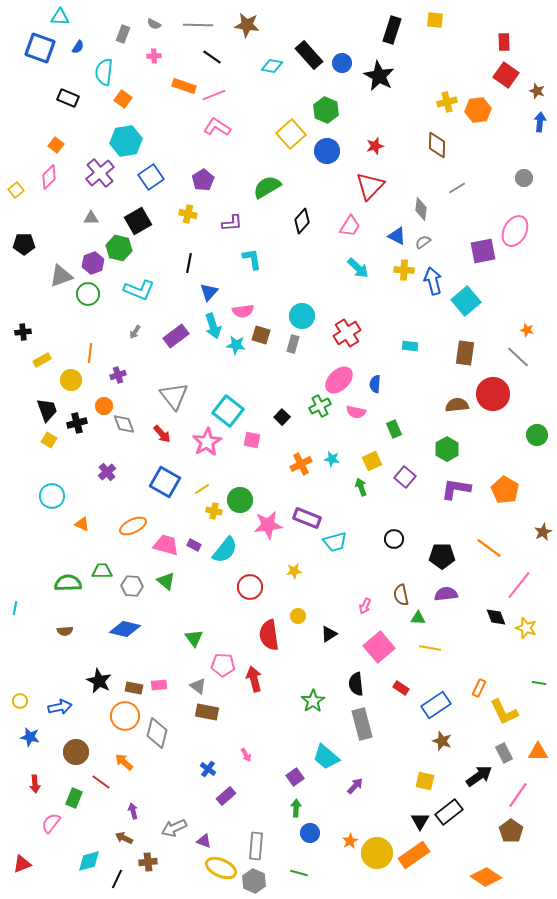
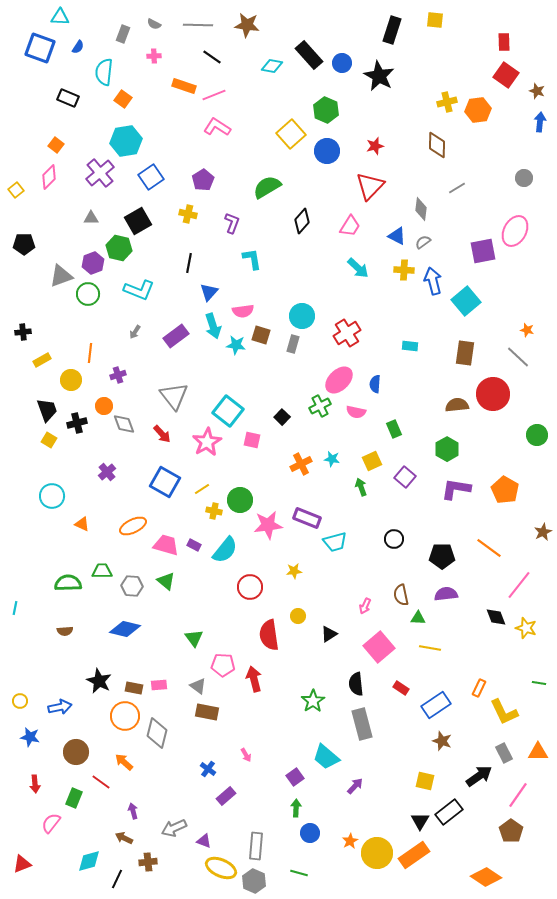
purple L-shape at (232, 223): rotated 65 degrees counterclockwise
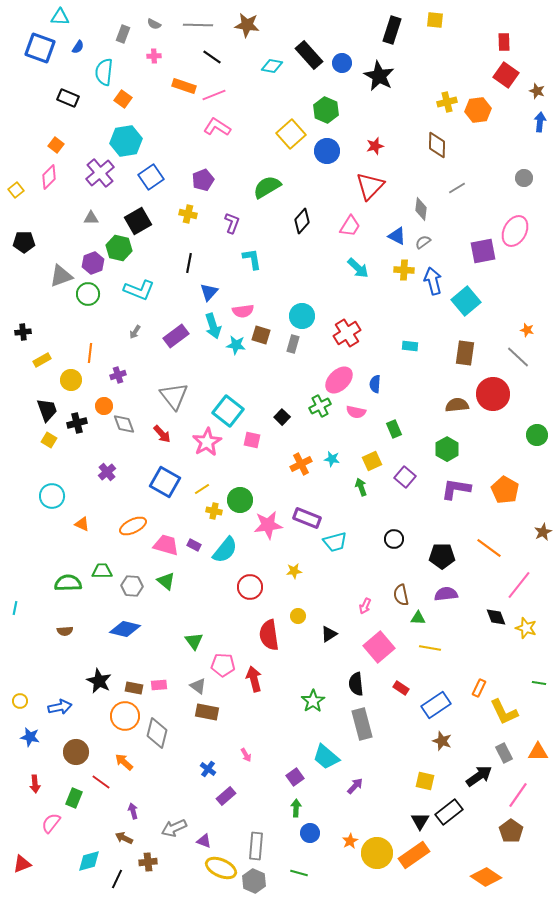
purple pentagon at (203, 180): rotated 10 degrees clockwise
black pentagon at (24, 244): moved 2 px up
green triangle at (194, 638): moved 3 px down
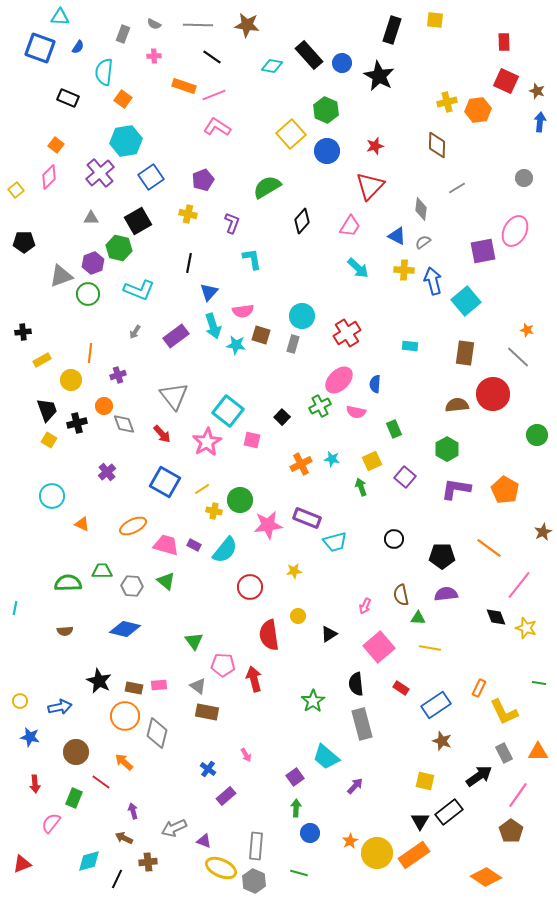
red square at (506, 75): moved 6 px down; rotated 10 degrees counterclockwise
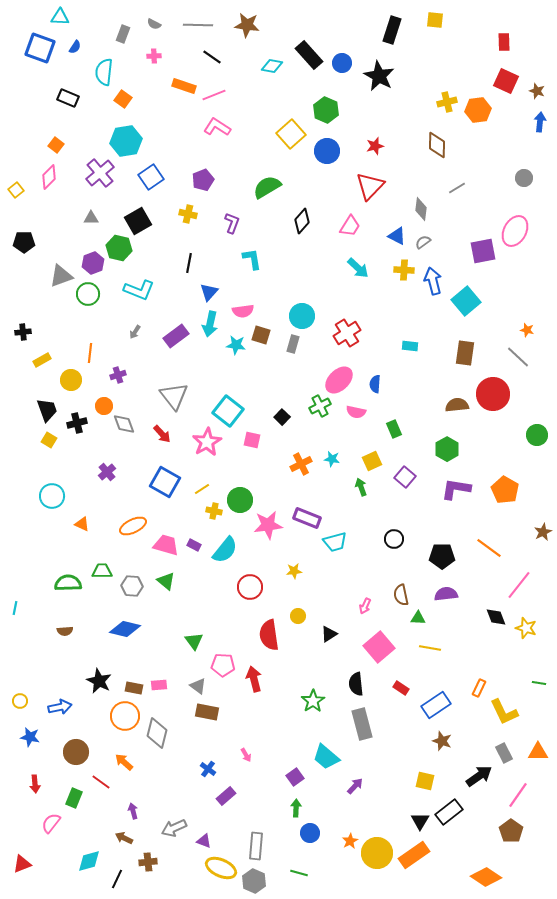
blue semicircle at (78, 47): moved 3 px left
cyan arrow at (213, 326): moved 3 px left, 2 px up; rotated 30 degrees clockwise
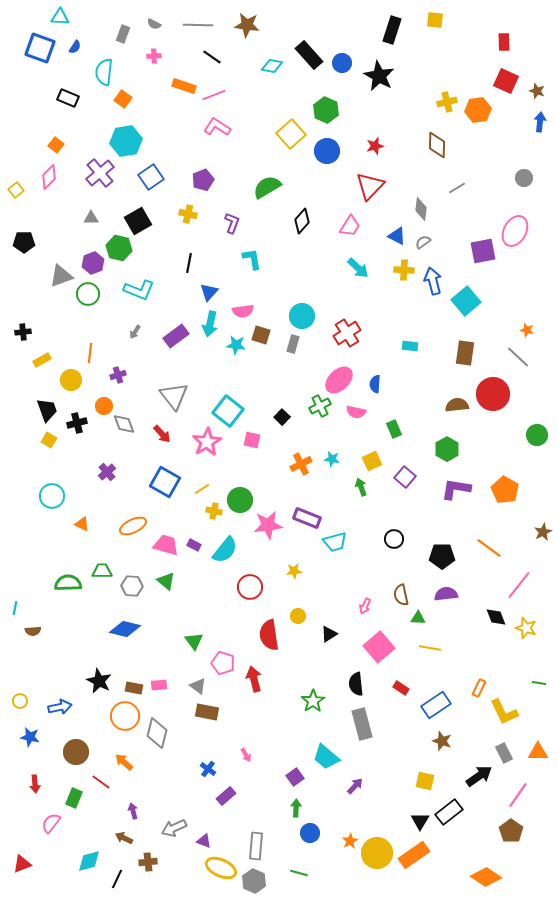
brown semicircle at (65, 631): moved 32 px left
pink pentagon at (223, 665): moved 2 px up; rotated 15 degrees clockwise
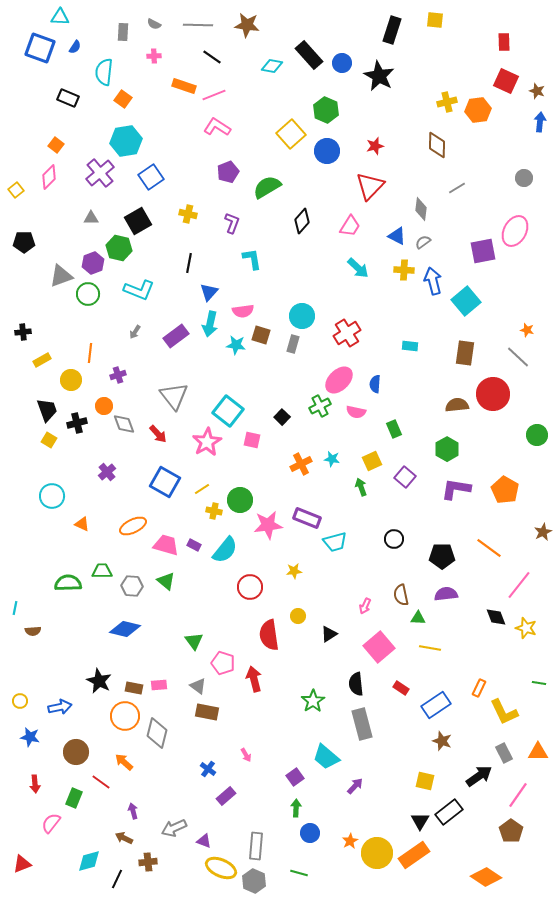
gray rectangle at (123, 34): moved 2 px up; rotated 18 degrees counterclockwise
purple pentagon at (203, 180): moved 25 px right, 8 px up
red arrow at (162, 434): moved 4 px left
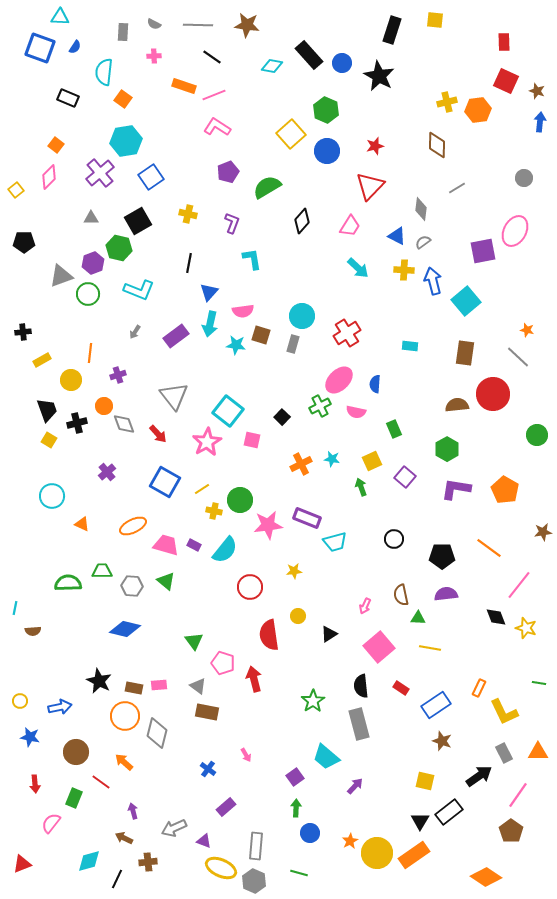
brown star at (543, 532): rotated 18 degrees clockwise
black semicircle at (356, 684): moved 5 px right, 2 px down
gray rectangle at (362, 724): moved 3 px left
purple rectangle at (226, 796): moved 11 px down
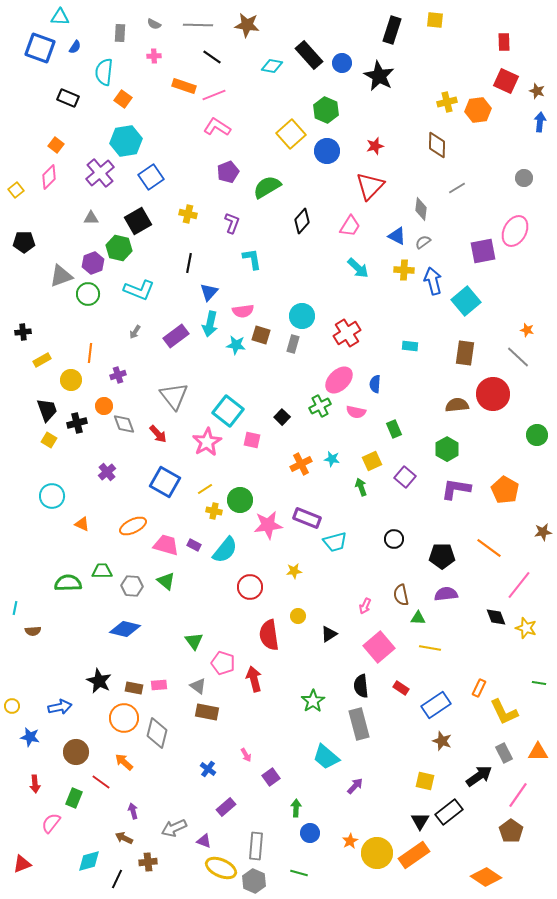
gray rectangle at (123, 32): moved 3 px left, 1 px down
yellow line at (202, 489): moved 3 px right
yellow circle at (20, 701): moved 8 px left, 5 px down
orange circle at (125, 716): moved 1 px left, 2 px down
purple square at (295, 777): moved 24 px left
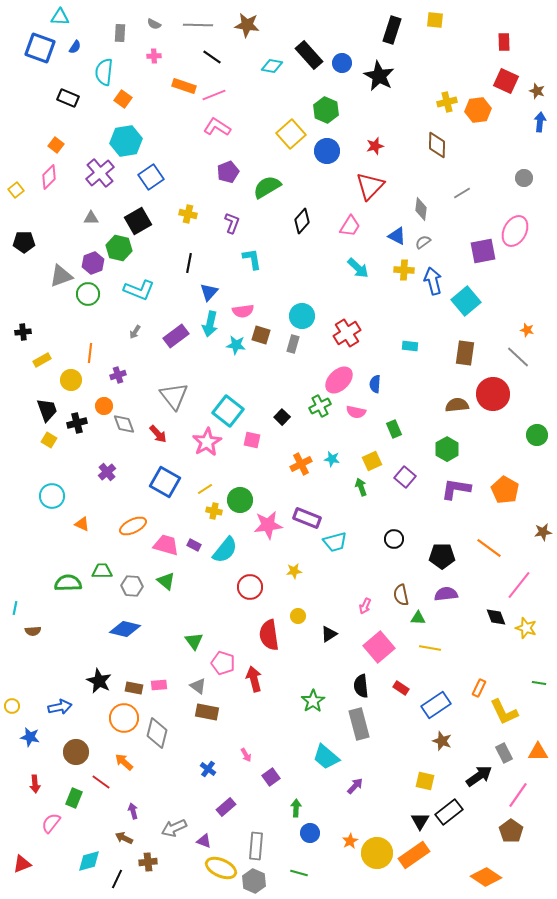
gray line at (457, 188): moved 5 px right, 5 px down
